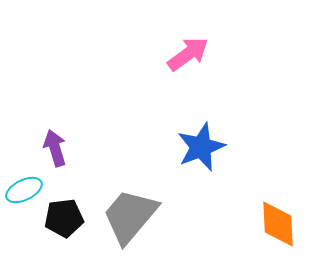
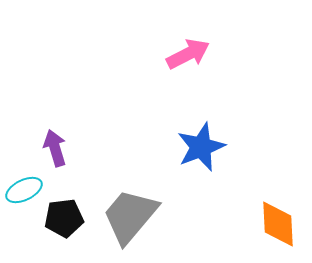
pink arrow: rotated 9 degrees clockwise
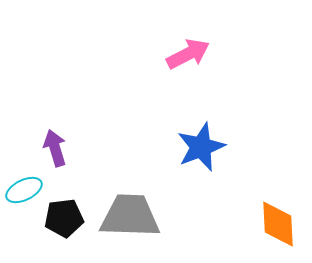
gray trapezoid: rotated 52 degrees clockwise
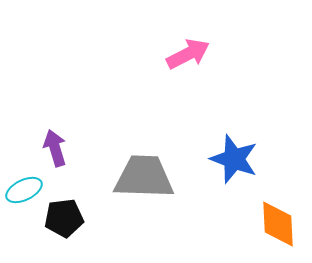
blue star: moved 33 px right, 12 px down; rotated 30 degrees counterclockwise
gray trapezoid: moved 14 px right, 39 px up
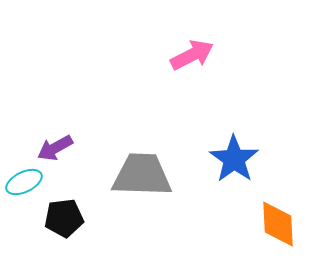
pink arrow: moved 4 px right, 1 px down
purple arrow: rotated 102 degrees counterclockwise
blue star: rotated 15 degrees clockwise
gray trapezoid: moved 2 px left, 2 px up
cyan ellipse: moved 8 px up
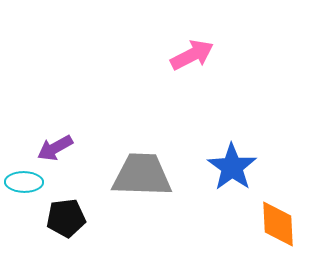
blue star: moved 2 px left, 8 px down
cyan ellipse: rotated 27 degrees clockwise
black pentagon: moved 2 px right
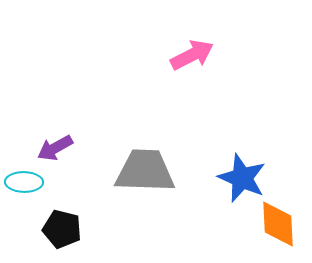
blue star: moved 10 px right, 11 px down; rotated 12 degrees counterclockwise
gray trapezoid: moved 3 px right, 4 px up
black pentagon: moved 4 px left, 11 px down; rotated 21 degrees clockwise
